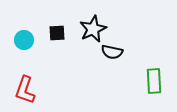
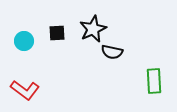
cyan circle: moved 1 px down
red L-shape: rotated 72 degrees counterclockwise
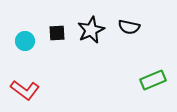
black star: moved 2 px left, 1 px down
cyan circle: moved 1 px right
black semicircle: moved 17 px right, 25 px up
green rectangle: moved 1 px left, 1 px up; rotated 70 degrees clockwise
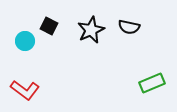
black square: moved 8 px left, 7 px up; rotated 30 degrees clockwise
green rectangle: moved 1 px left, 3 px down
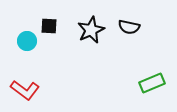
black square: rotated 24 degrees counterclockwise
cyan circle: moved 2 px right
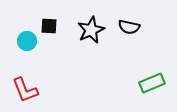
red L-shape: rotated 32 degrees clockwise
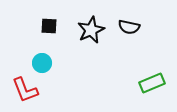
cyan circle: moved 15 px right, 22 px down
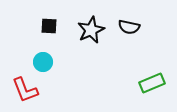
cyan circle: moved 1 px right, 1 px up
